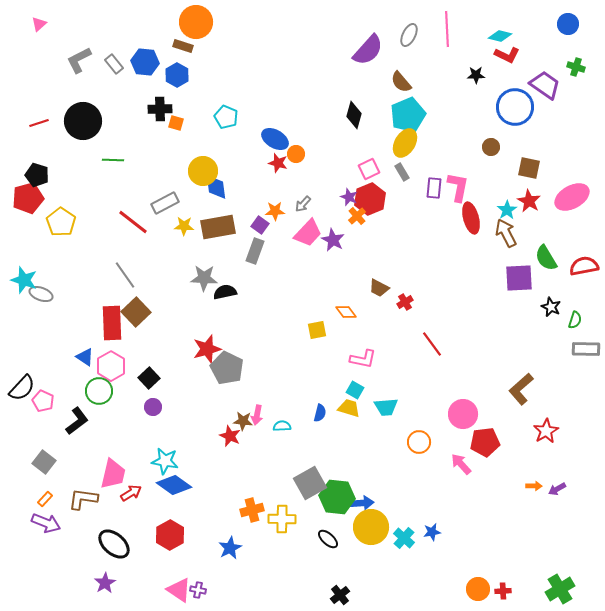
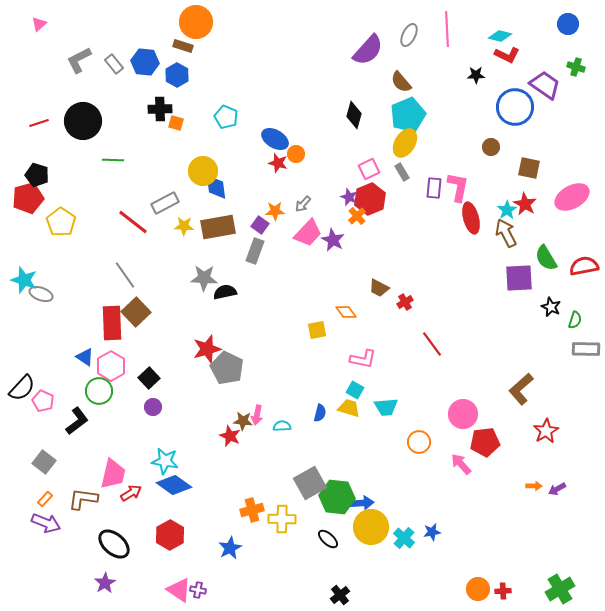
red star at (529, 201): moved 4 px left, 3 px down
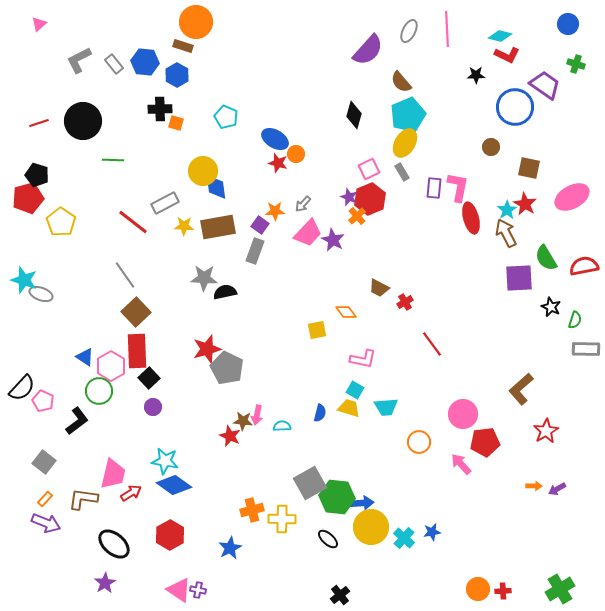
gray ellipse at (409, 35): moved 4 px up
green cross at (576, 67): moved 3 px up
red rectangle at (112, 323): moved 25 px right, 28 px down
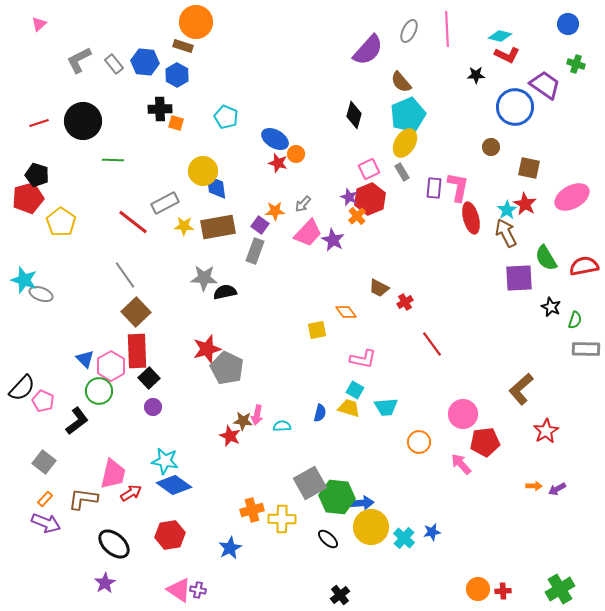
blue triangle at (85, 357): moved 2 px down; rotated 12 degrees clockwise
red hexagon at (170, 535): rotated 20 degrees clockwise
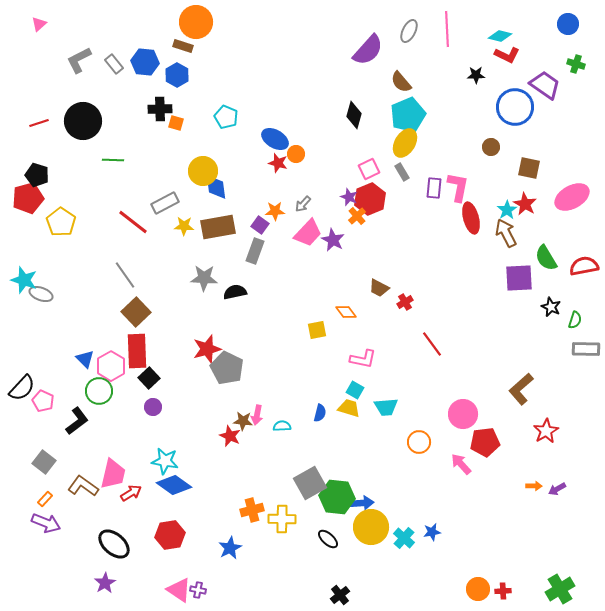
black semicircle at (225, 292): moved 10 px right
brown L-shape at (83, 499): moved 13 px up; rotated 28 degrees clockwise
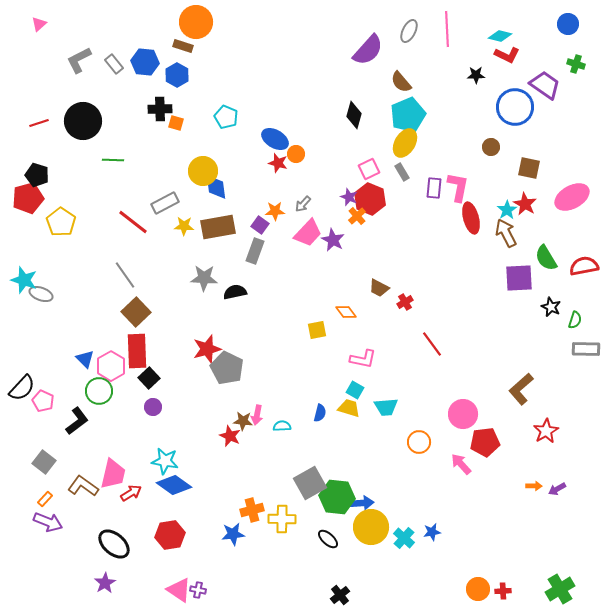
red hexagon at (370, 199): rotated 16 degrees counterclockwise
purple arrow at (46, 523): moved 2 px right, 1 px up
blue star at (230, 548): moved 3 px right, 14 px up; rotated 20 degrees clockwise
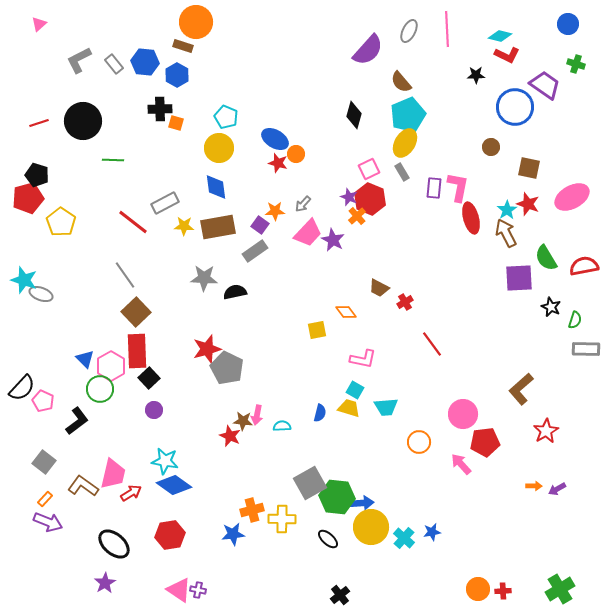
yellow circle at (203, 171): moved 16 px right, 23 px up
red star at (525, 204): moved 3 px right; rotated 10 degrees counterclockwise
gray rectangle at (255, 251): rotated 35 degrees clockwise
green circle at (99, 391): moved 1 px right, 2 px up
purple circle at (153, 407): moved 1 px right, 3 px down
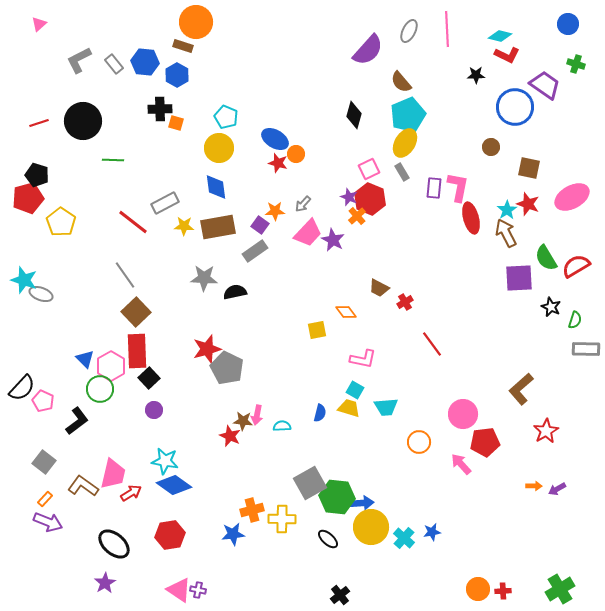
red semicircle at (584, 266): moved 8 px left; rotated 20 degrees counterclockwise
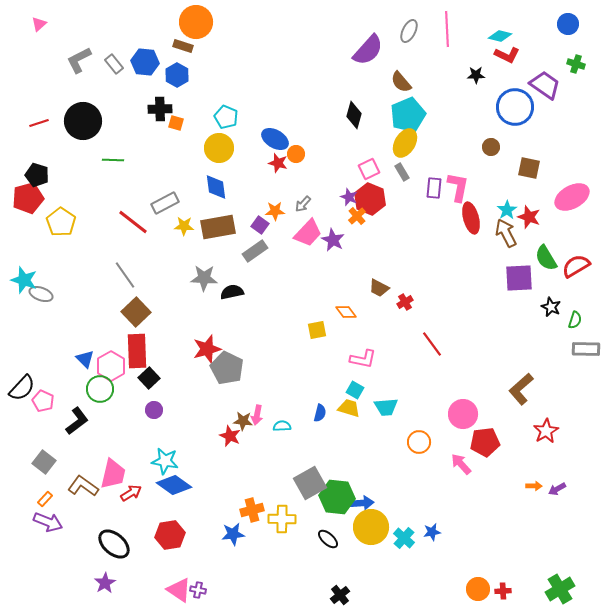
red star at (528, 204): moved 1 px right, 13 px down
black semicircle at (235, 292): moved 3 px left
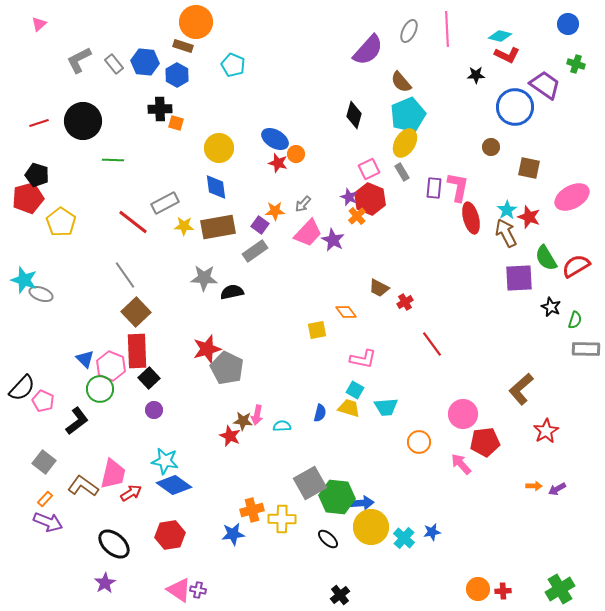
cyan pentagon at (226, 117): moved 7 px right, 52 px up
pink hexagon at (111, 366): rotated 8 degrees counterclockwise
